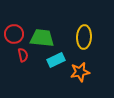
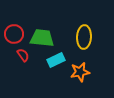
red semicircle: rotated 24 degrees counterclockwise
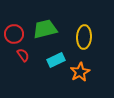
green trapezoid: moved 3 px right, 9 px up; rotated 20 degrees counterclockwise
orange star: rotated 18 degrees counterclockwise
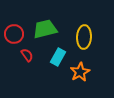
red semicircle: moved 4 px right
cyan rectangle: moved 2 px right, 3 px up; rotated 36 degrees counterclockwise
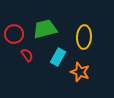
orange star: rotated 24 degrees counterclockwise
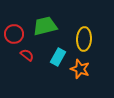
green trapezoid: moved 3 px up
yellow ellipse: moved 2 px down
red semicircle: rotated 16 degrees counterclockwise
orange star: moved 3 px up
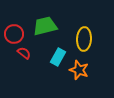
red semicircle: moved 3 px left, 2 px up
orange star: moved 1 px left, 1 px down
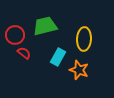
red circle: moved 1 px right, 1 px down
